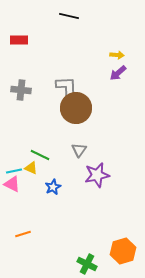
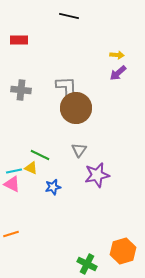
blue star: rotated 14 degrees clockwise
orange line: moved 12 px left
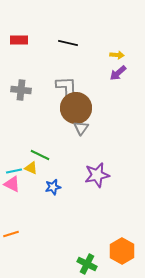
black line: moved 1 px left, 27 px down
gray triangle: moved 2 px right, 22 px up
orange hexagon: moved 1 px left; rotated 15 degrees counterclockwise
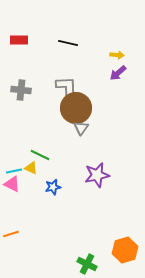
orange hexagon: moved 3 px right, 1 px up; rotated 15 degrees clockwise
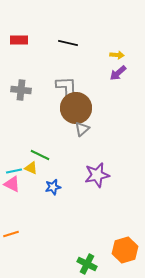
gray triangle: moved 1 px right, 1 px down; rotated 14 degrees clockwise
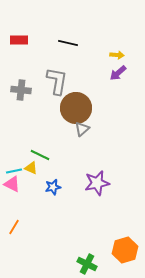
gray L-shape: moved 10 px left, 8 px up; rotated 12 degrees clockwise
purple star: moved 8 px down
orange line: moved 3 px right, 7 px up; rotated 42 degrees counterclockwise
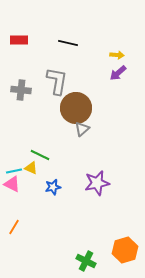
green cross: moved 1 px left, 3 px up
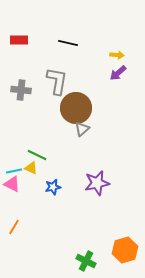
green line: moved 3 px left
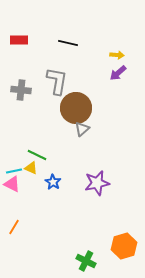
blue star: moved 5 px up; rotated 28 degrees counterclockwise
orange hexagon: moved 1 px left, 4 px up
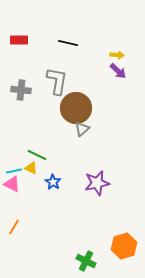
purple arrow: moved 2 px up; rotated 96 degrees counterclockwise
